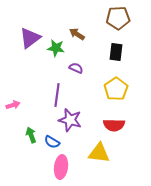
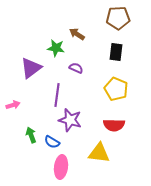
purple triangle: moved 1 px right, 30 px down
yellow pentagon: rotated 15 degrees counterclockwise
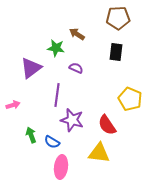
yellow pentagon: moved 14 px right, 10 px down
purple star: moved 2 px right
red semicircle: moved 7 px left; rotated 55 degrees clockwise
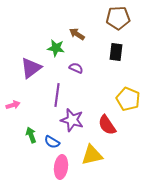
yellow pentagon: moved 2 px left
yellow triangle: moved 7 px left, 2 px down; rotated 20 degrees counterclockwise
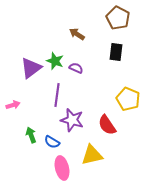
brown pentagon: rotated 30 degrees clockwise
green star: moved 1 px left, 13 px down; rotated 12 degrees clockwise
pink ellipse: moved 1 px right, 1 px down; rotated 20 degrees counterclockwise
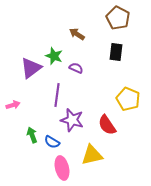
green star: moved 1 px left, 5 px up
green arrow: moved 1 px right
